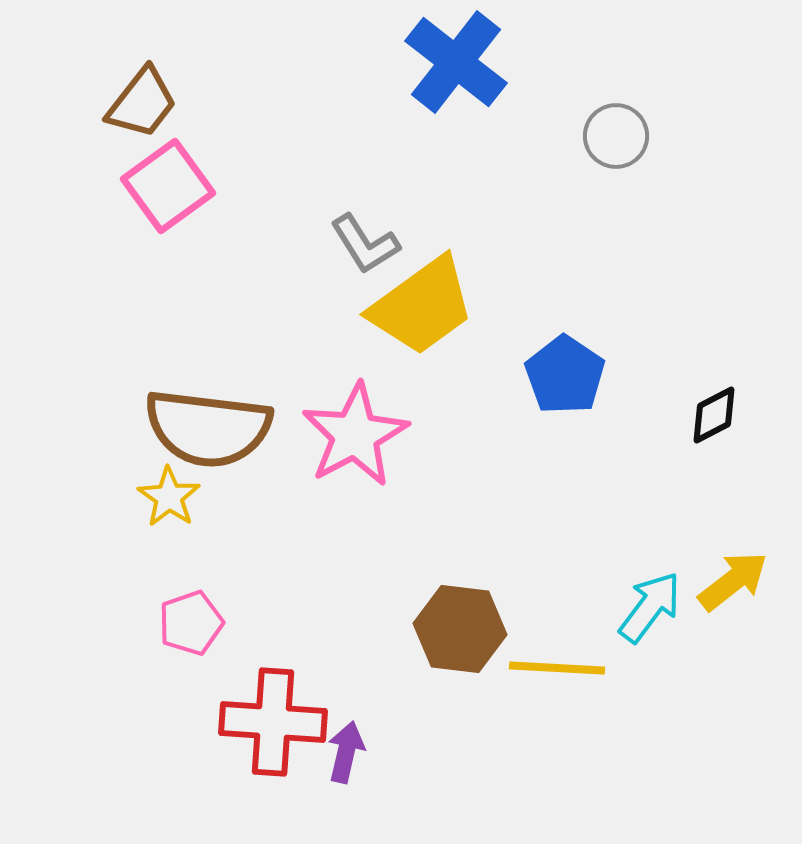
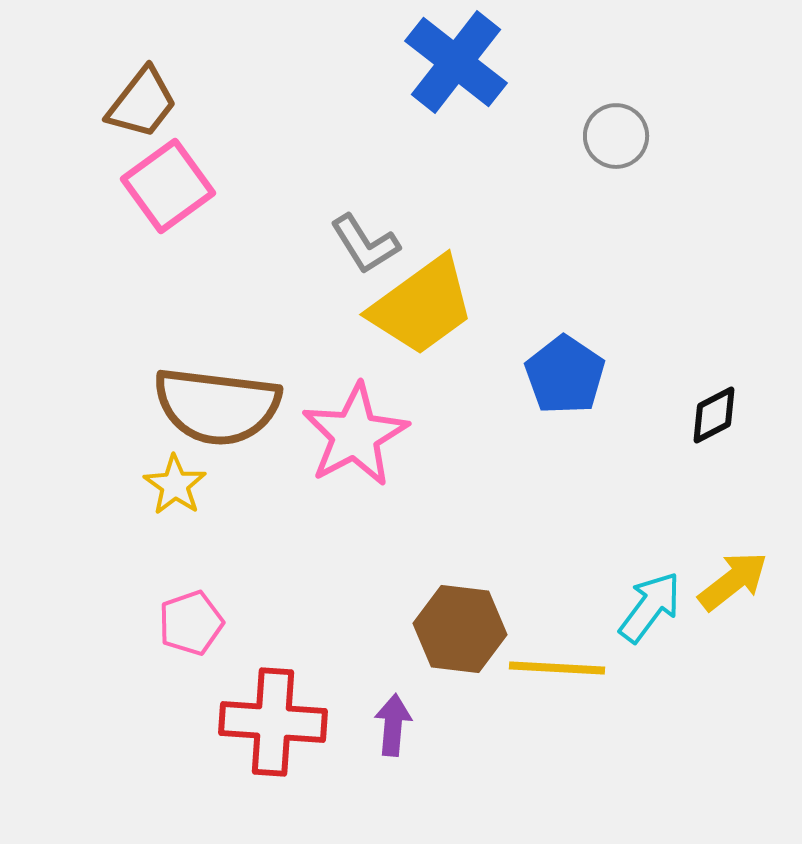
brown semicircle: moved 9 px right, 22 px up
yellow star: moved 6 px right, 12 px up
purple arrow: moved 47 px right, 27 px up; rotated 8 degrees counterclockwise
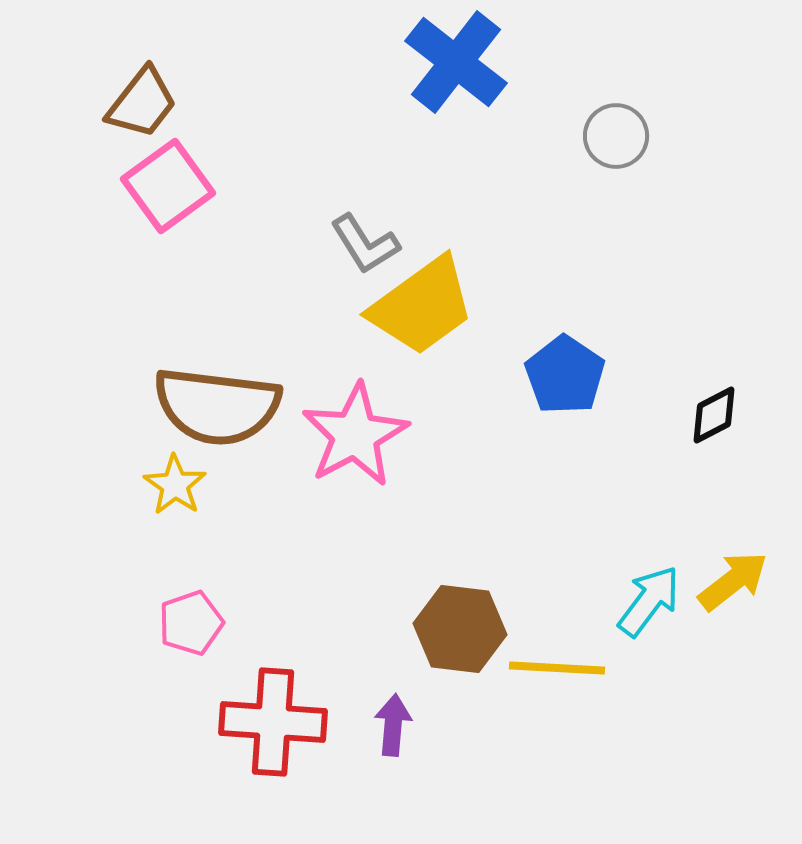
cyan arrow: moved 1 px left, 6 px up
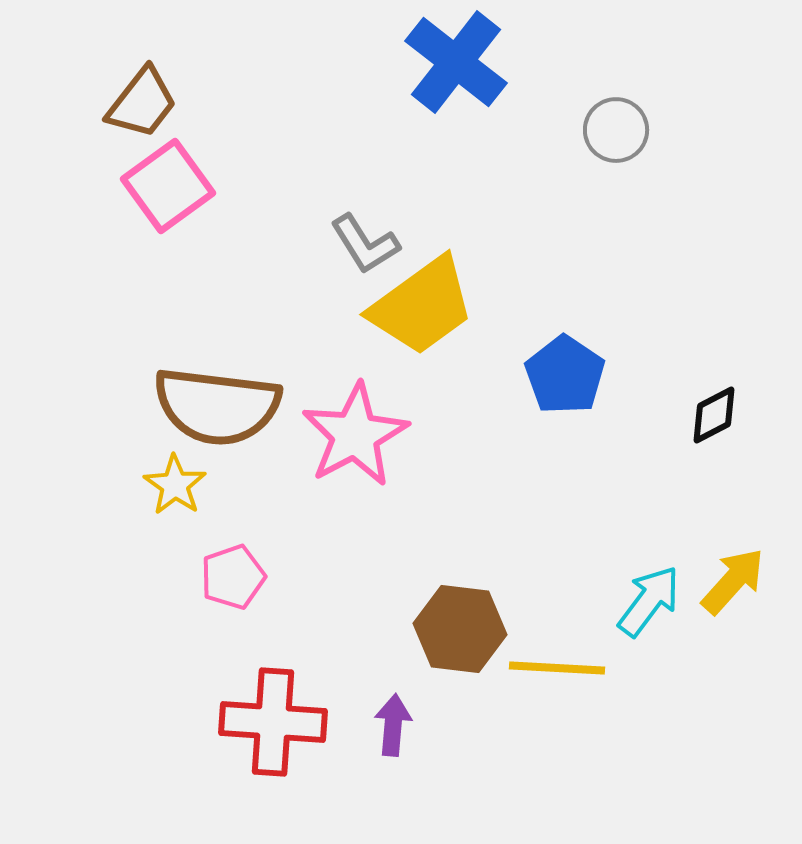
gray circle: moved 6 px up
yellow arrow: rotated 10 degrees counterclockwise
pink pentagon: moved 42 px right, 46 px up
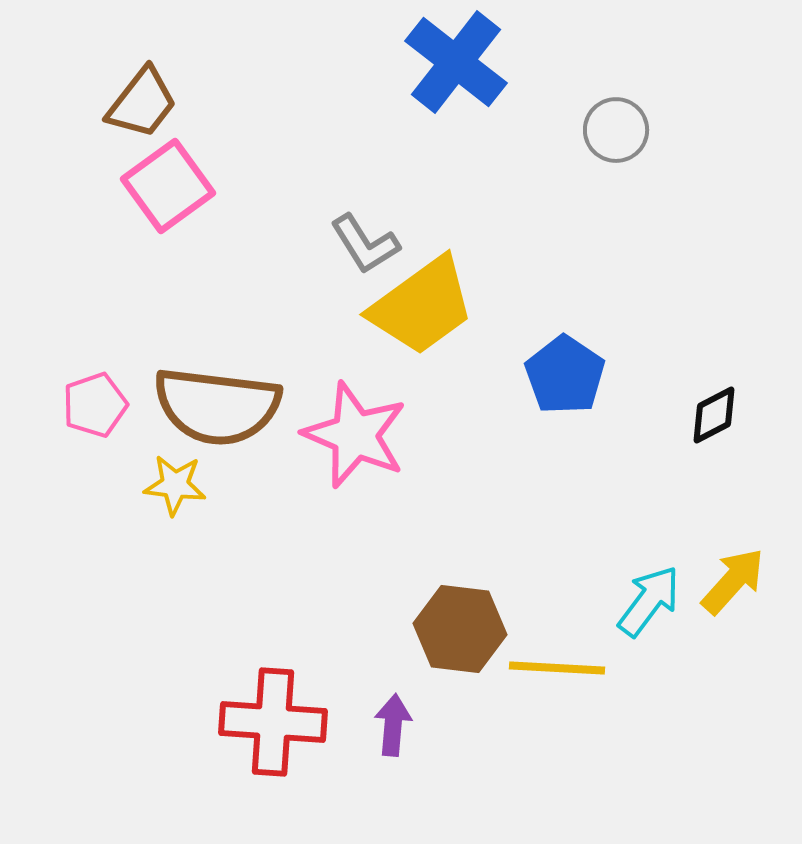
pink star: rotated 21 degrees counterclockwise
yellow star: rotated 28 degrees counterclockwise
pink pentagon: moved 138 px left, 172 px up
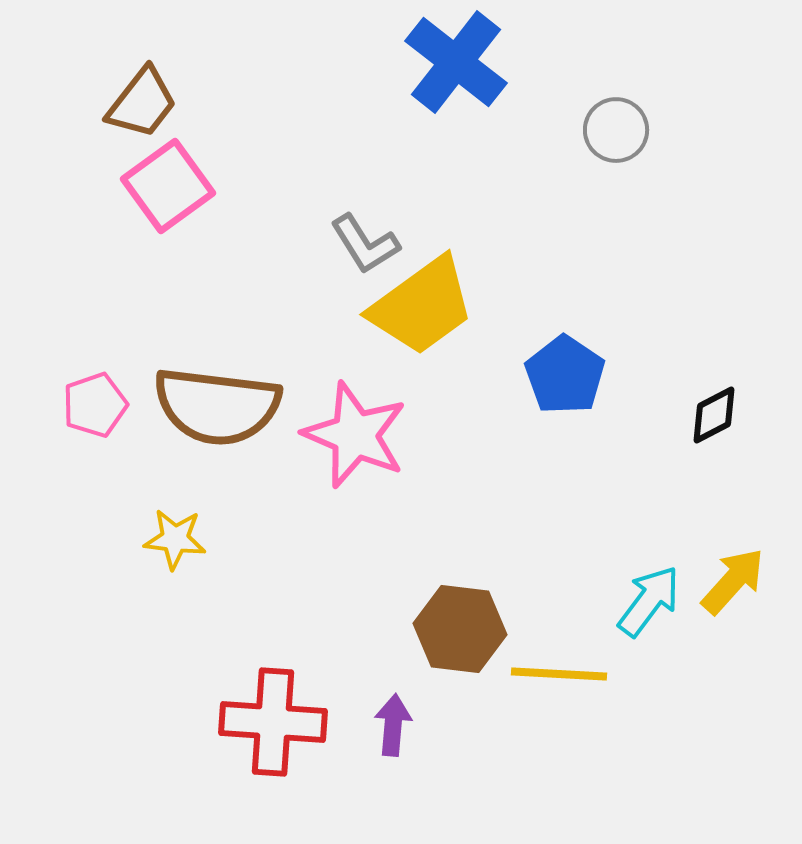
yellow star: moved 54 px down
yellow line: moved 2 px right, 6 px down
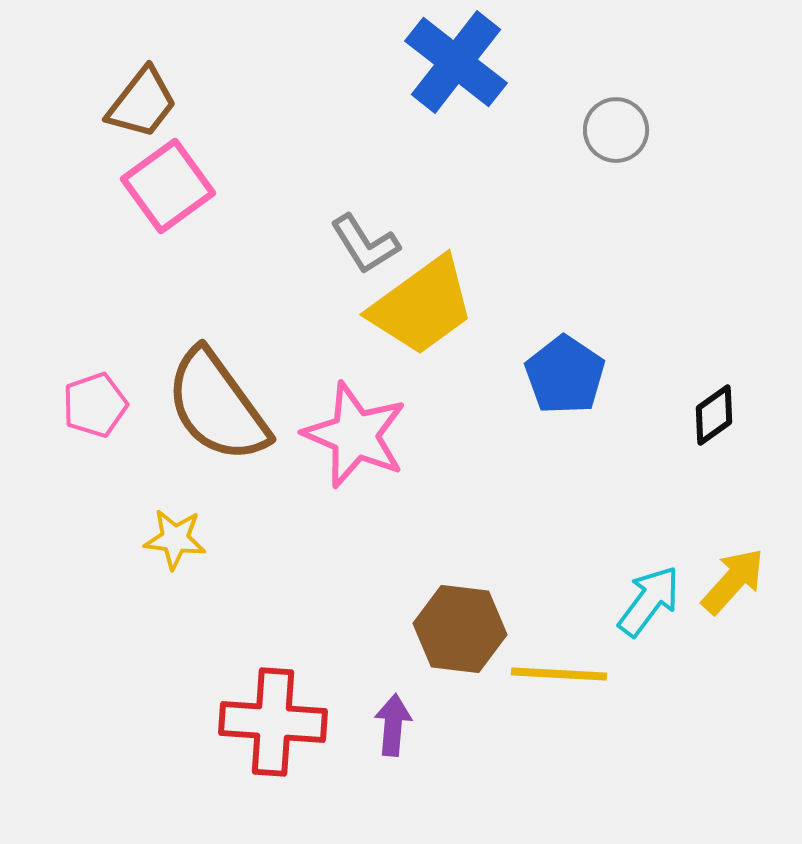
brown semicircle: rotated 47 degrees clockwise
black diamond: rotated 8 degrees counterclockwise
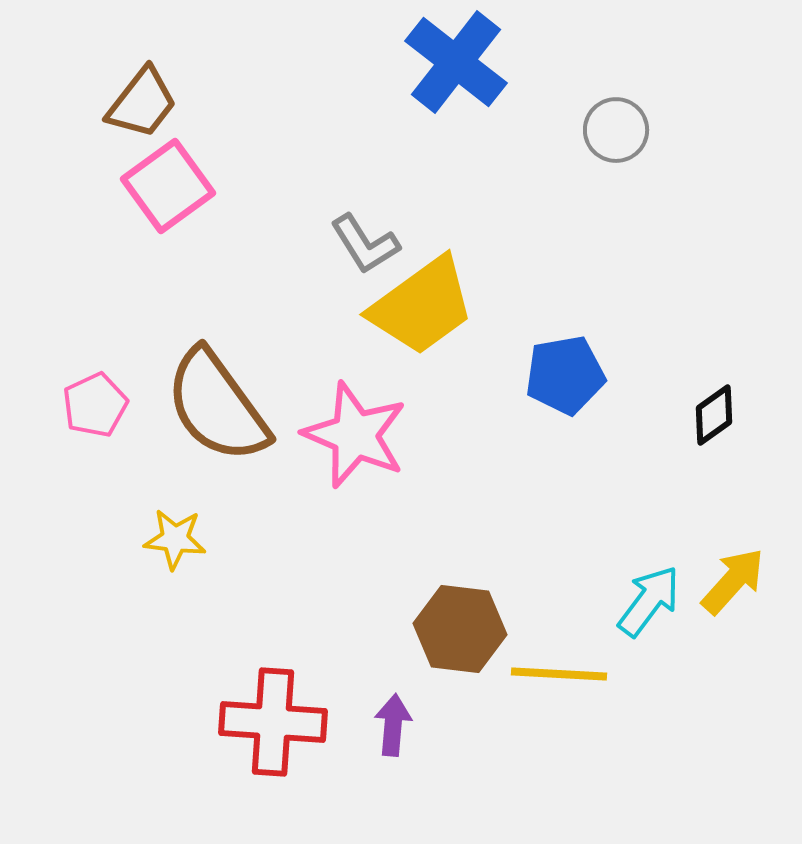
blue pentagon: rotated 28 degrees clockwise
pink pentagon: rotated 6 degrees counterclockwise
